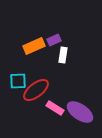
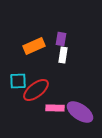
purple rectangle: moved 7 px right, 1 px up; rotated 56 degrees counterclockwise
pink rectangle: rotated 30 degrees counterclockwise
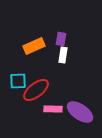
pink rectangle: moved 2 px left, 1 px down
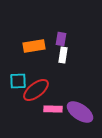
orange rectangle: rotated 15 degrees clockwise
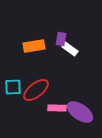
white rectangle: moved 7 px right, 6 px up; rotated 63 degrees counterclockwise
cyan square: moved 5 px left, 6 px down
pink rectangle: moved 4 px right, 1 px up
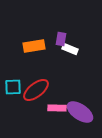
white rectangle: rotated 14 degrees counterclockwise
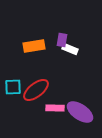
purple rectangle: moved 1 px right, 1 px down
pink rectangle: moved 2 px left
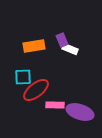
purple rectangle: rotated 32 degrees counterclockwise
cyan square: moved 10 px right, 10 px up
pink rectangle: moved 3 px up
purple ellipse: rotated 16 degrees counterclockwise
